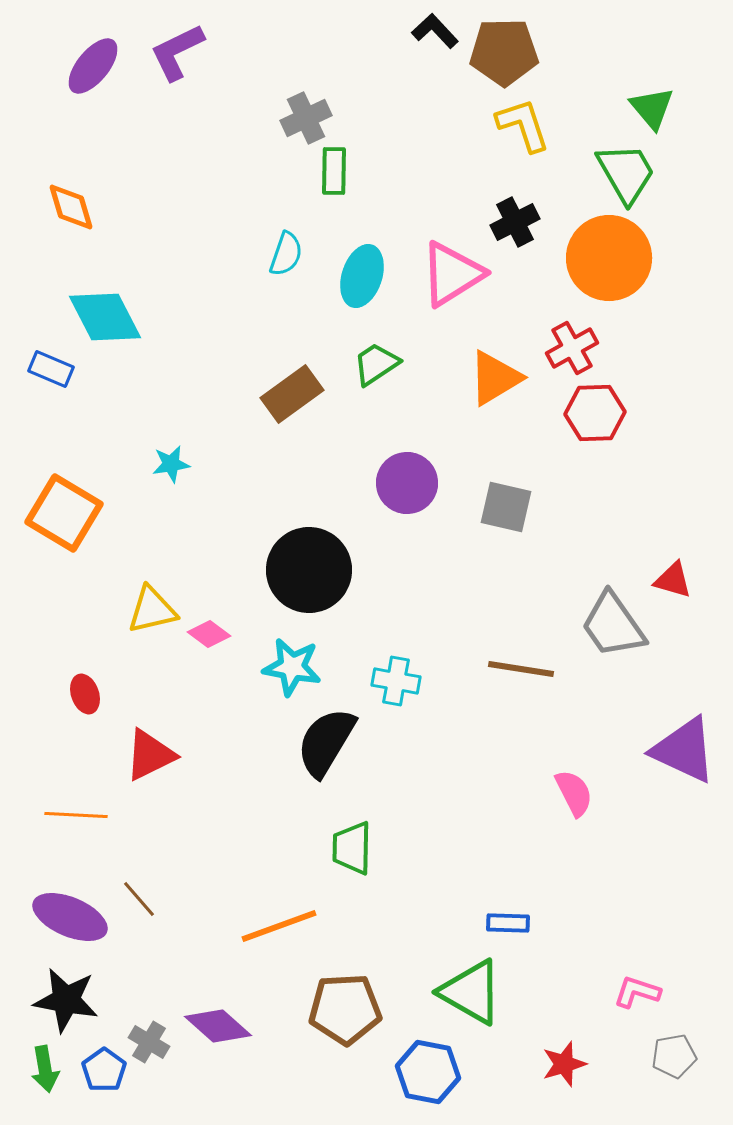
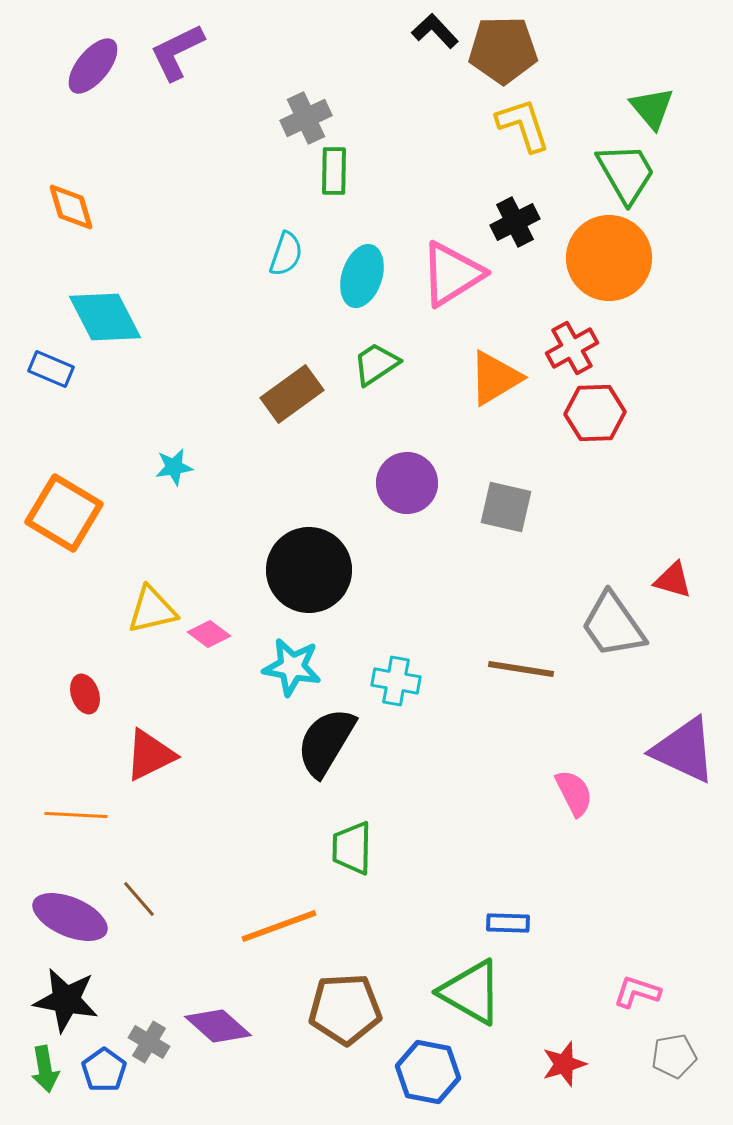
brown pentagon at (504, 52): moved 1 px left, 2 px up
cyan star at (171, 464): moved 3 px right, 3 px down
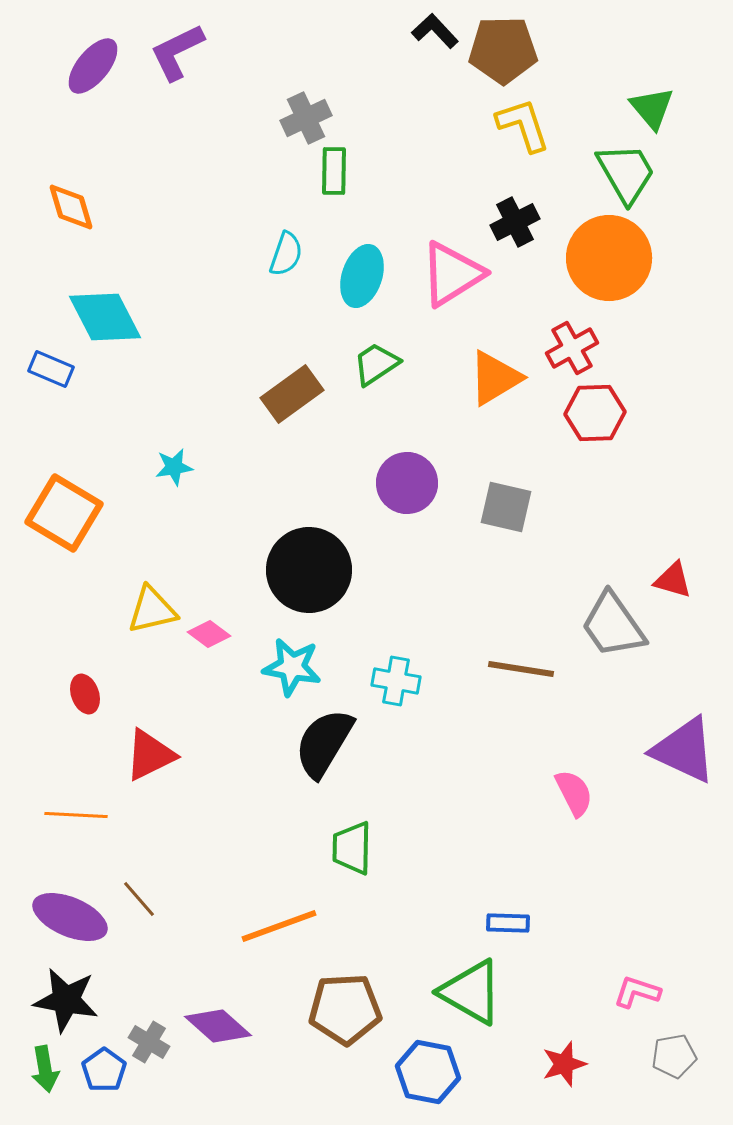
black semicircle at (326, 742): moved 2 px left, 1 px down
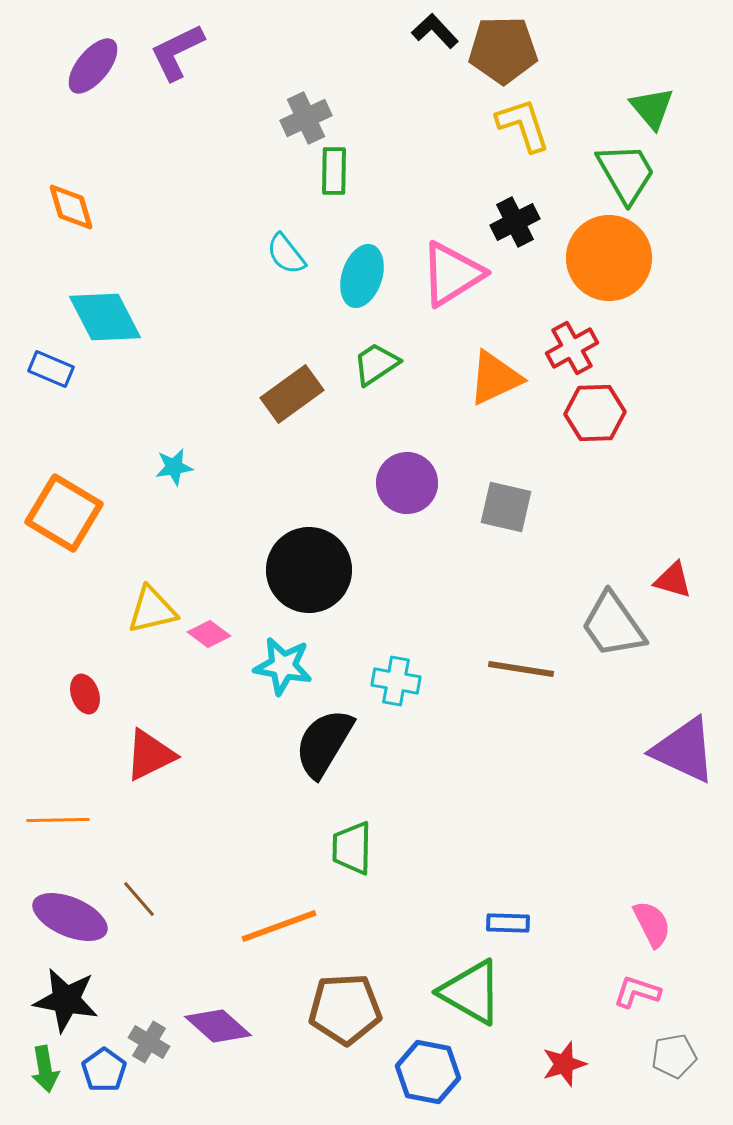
cyan semicircle at (286, 254): rotated 123 degrees clockwise
orange triangle at (495, 378): rotated 6 degrees clockwise
cyan star at (292, 667): moved 9 px left, 1 px up
pink semicircle at (574, 793): moved 78 px right, 131 px down
orange line at (76, 815): moved 18 px left, 5 px down; rotated 4 degrees counterclockwise
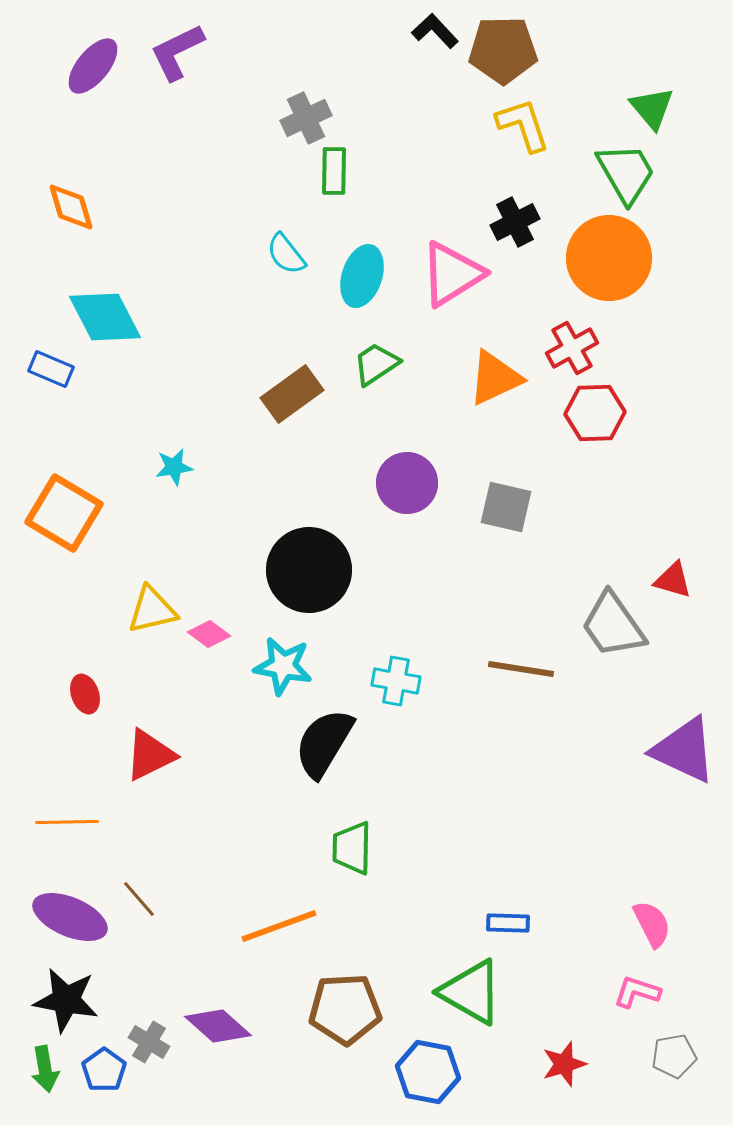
orange line at (58, 820): moved 9 px right, 2 px down
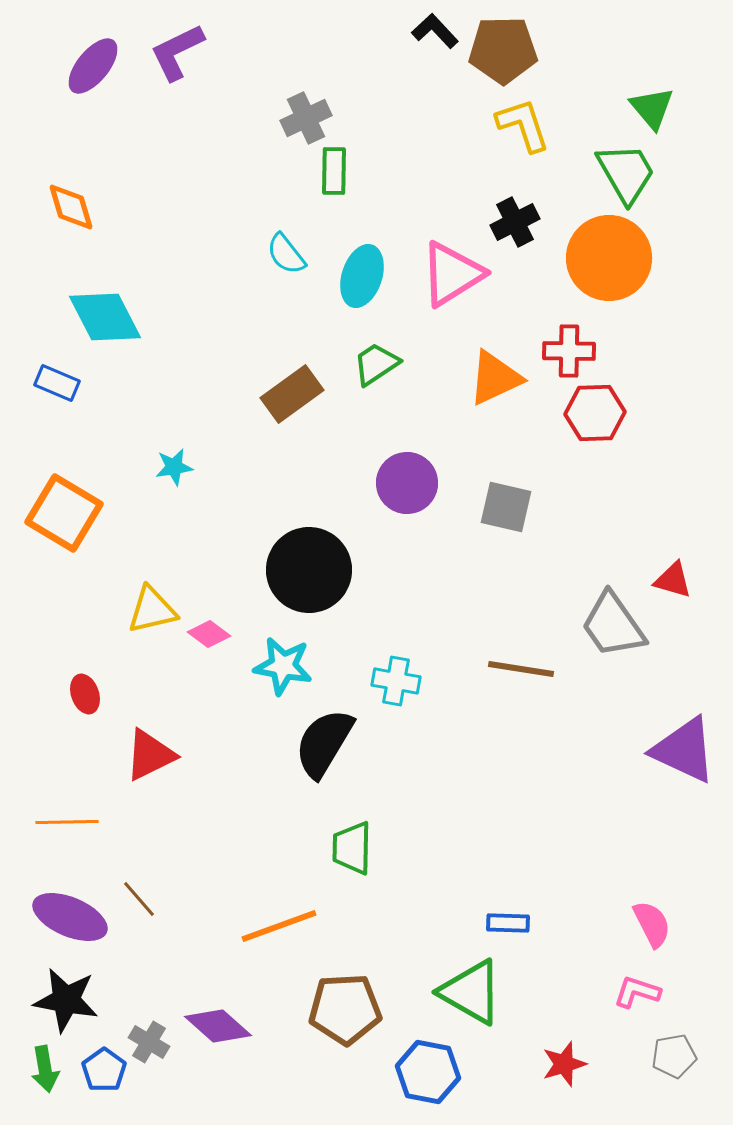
red cross at (572, 348): moved 3 px left, 3 px down; rotated 30 degrees clockwise
blue rectangle at (51, 369): moved 6 px right, 14 px down
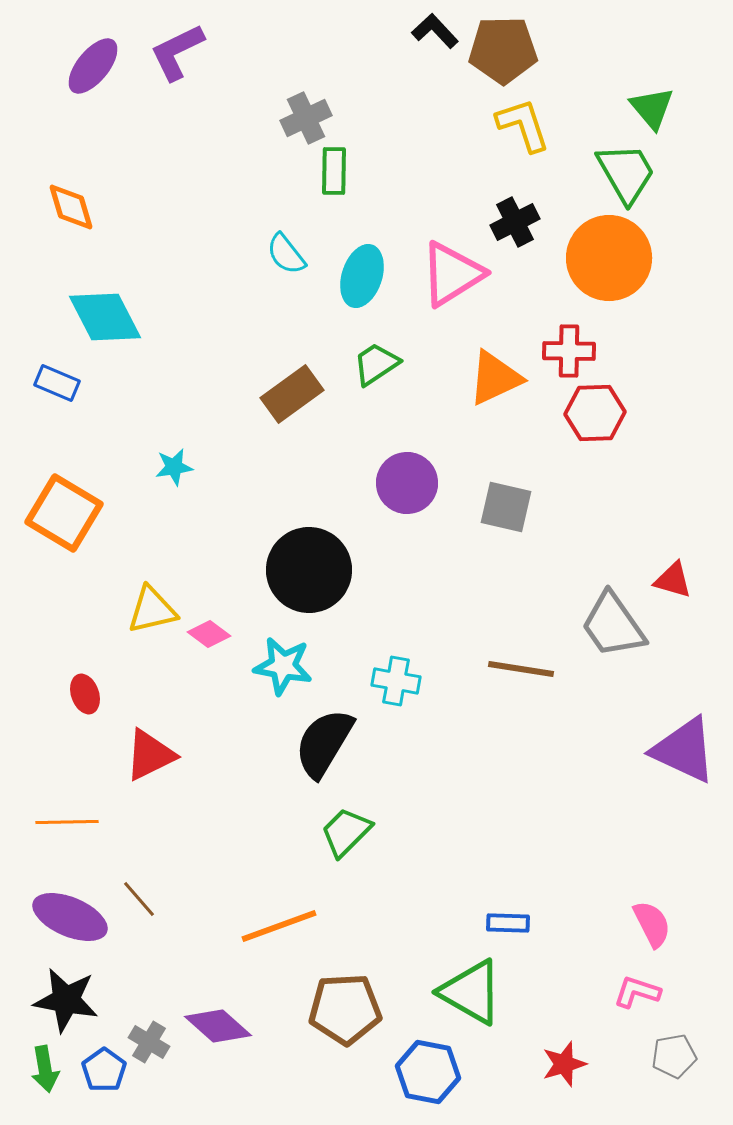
green trapezoid at (352, 848): moved 6 px left, 16 px up; rotated 44 degrees clockwise
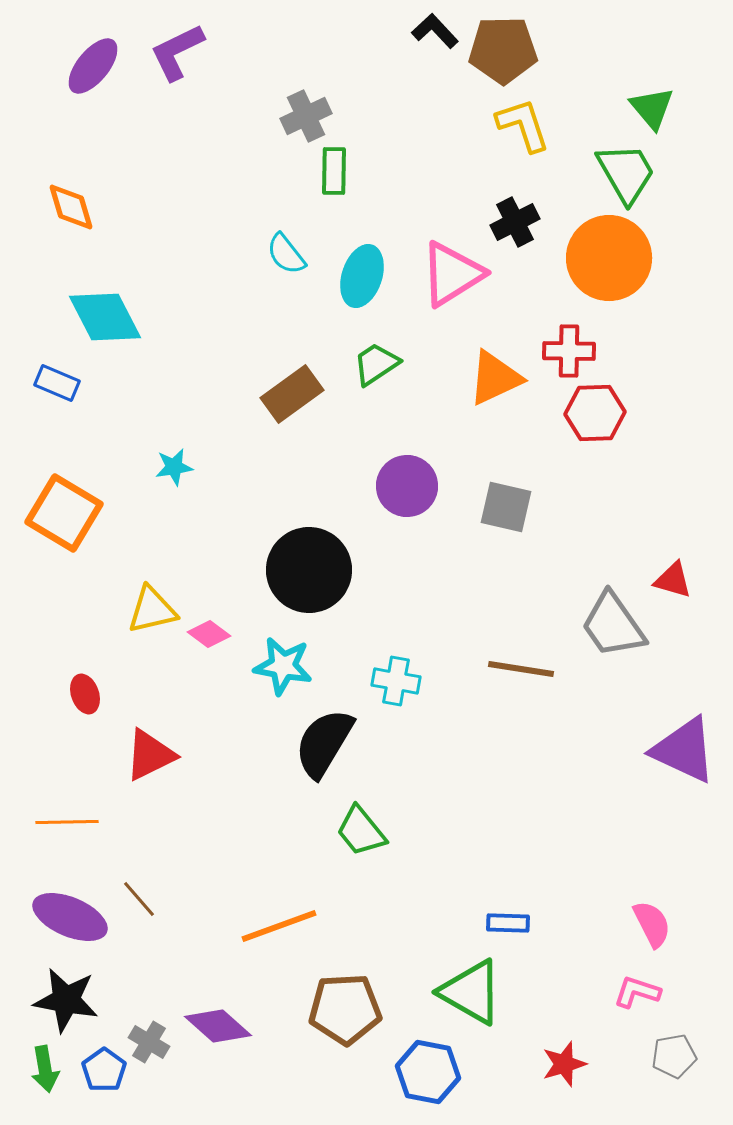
gray cross at (306, 118): moved 2 px up
purple circle at (407, 483): moved 3 px down
green trapezoid at (346, 832): moved 15 px right, 1 px up; rotated 84 degrees counterclockwise
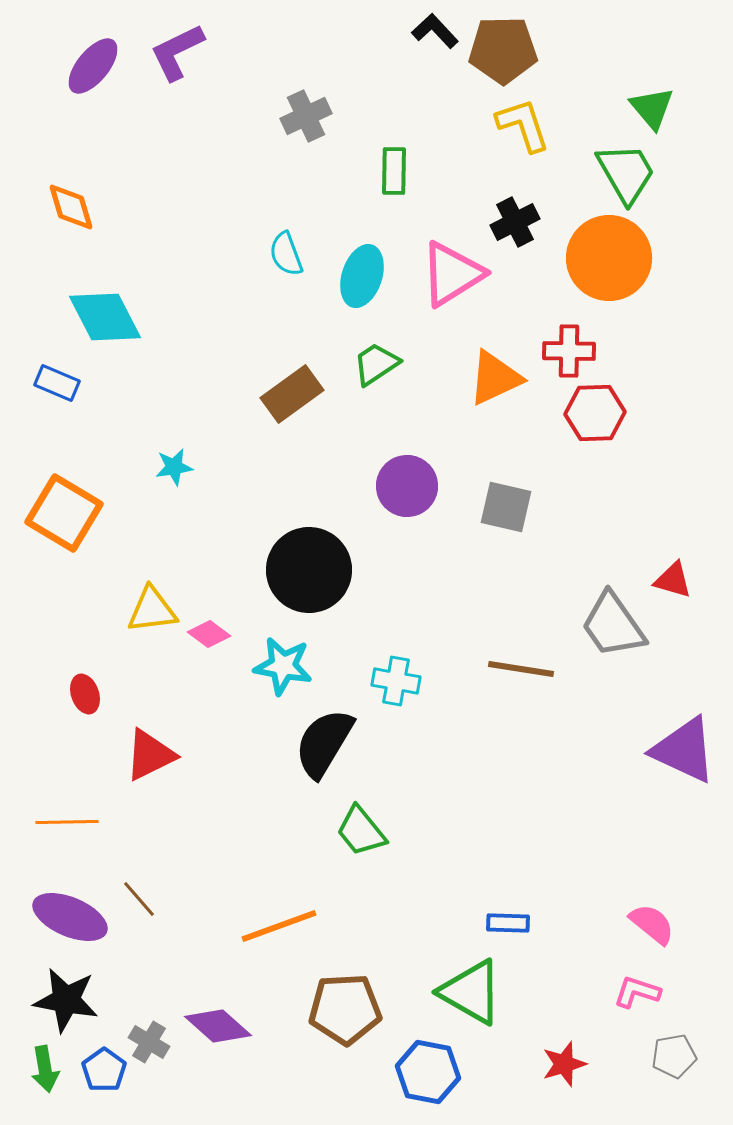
green rectangle at (334, 171): moved 60 px right
cyan semicircle at (286, 254): rotated 18 degrees clockwise
yellow triangle at (152, 610): rotated 6 degrees clockwise
pink semicircle at (652, 924): rotated 24 degrees counterclockwise
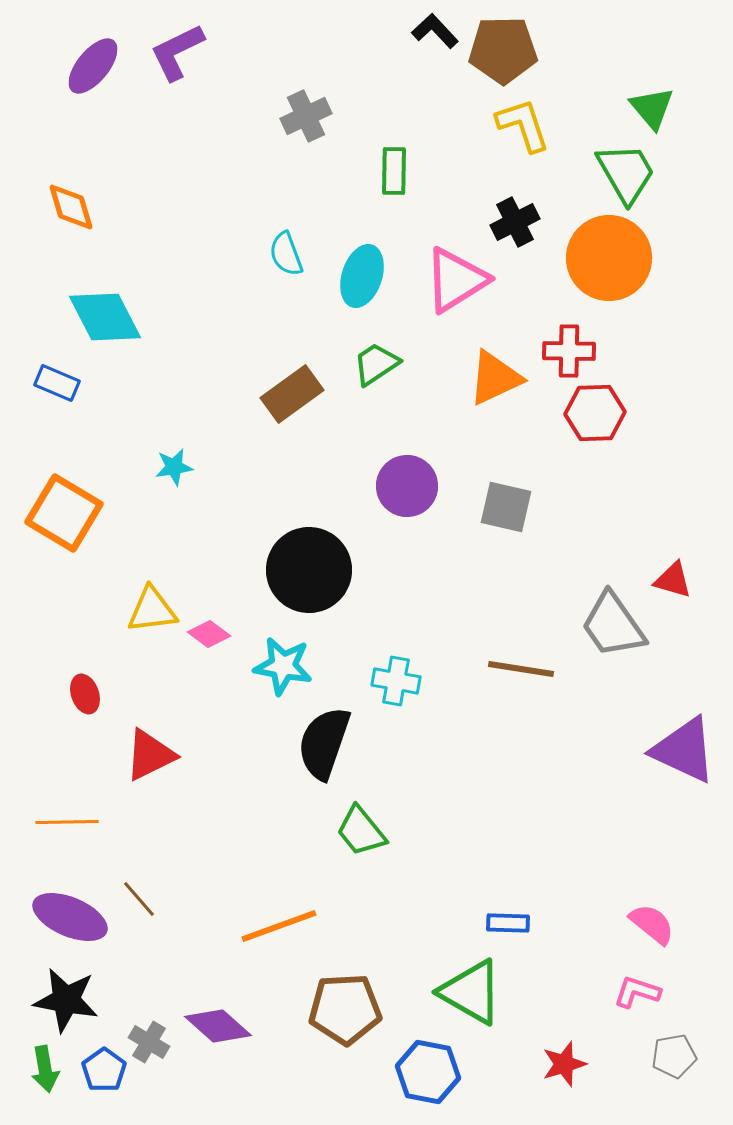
pink triangle at (452, 274): moved 4 px right, 6 px down
black semicircle at (324, 743): rotated 12 degrees counterclockwise
